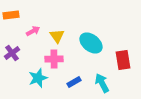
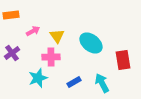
pink cross: moved 3 px left, 2 px up
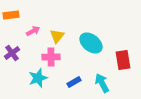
yellow triangle: rotated 14 degrees clockwise
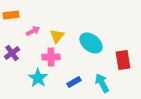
cyan star: rotated 18 degrees counterclockwise
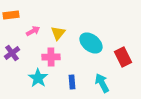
yellow triangle: moved 1 px right, 3 px up
red rectangle: moved 3 px up; rotated 18 degrees counterclockwise
blue rectangle: moved 2 px left; rotated 64 degrees counterclockwise
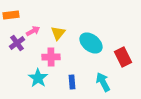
purple cross: moved 5 px right, 10 px up
cyan arrow: moved 1 px right, 1 px up
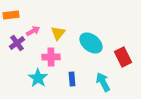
blue rectangle: moved 3 px up
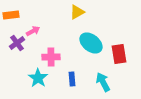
yellow triangle: moved 19 px right, 21 px up; rotated 21 degrees clockwise
red rectangle: moved 4 px left, 3 px up; rotated 18 degrees clockwise
